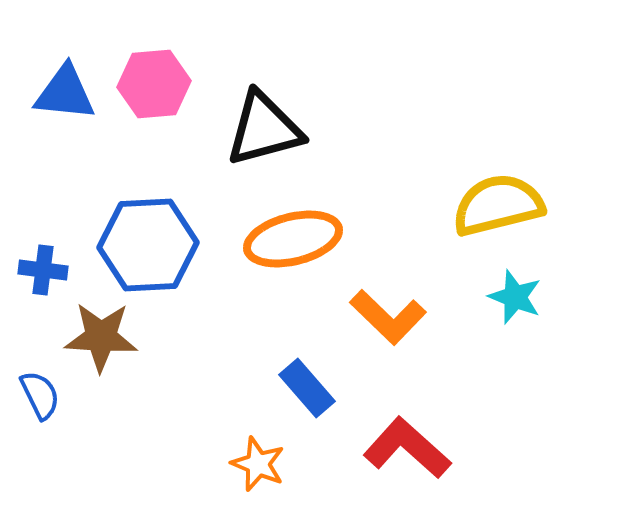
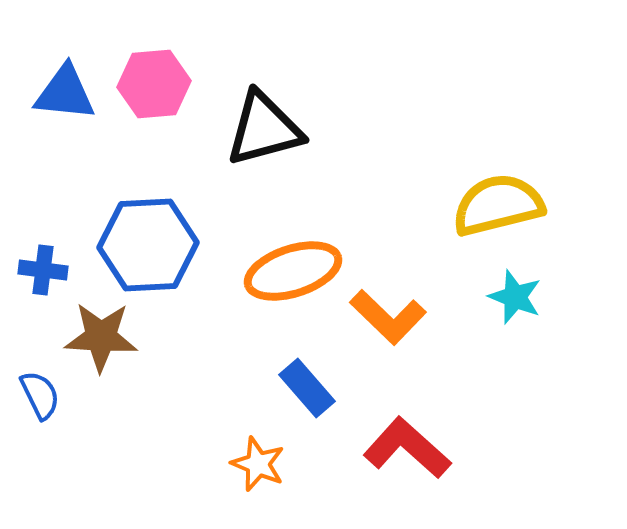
orange ellipse: moved 32 px down; rotated 4 degrees counterclockwise
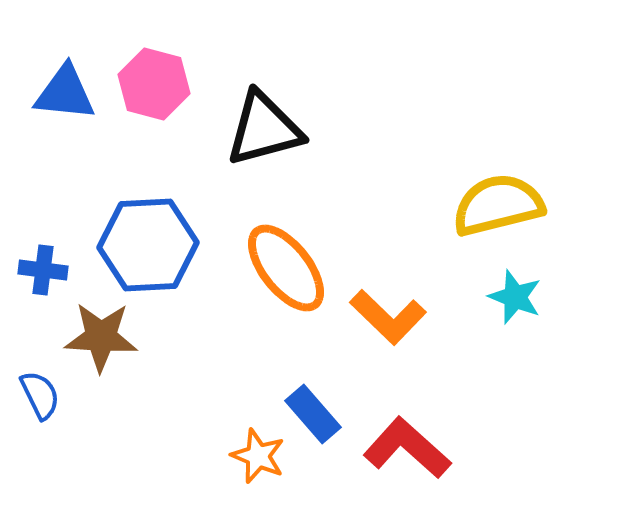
pink hexagon: rotated 20 degrees clockwise
orange ellipse: moved 7 px left, 3 px up; rotated 70 degrees clockwise
blue rectangle: moved 6 px right, 26 px down
orange star: moved 8 px up
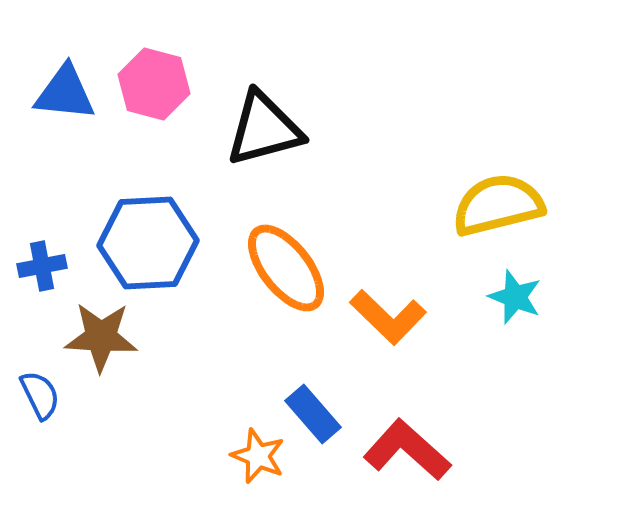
blue hexagon: moved 2 px up
blue cross: moved 1 px left, 4 px up; rotated 18 degrees counterclockwise
red L-shape: moved 2 px down
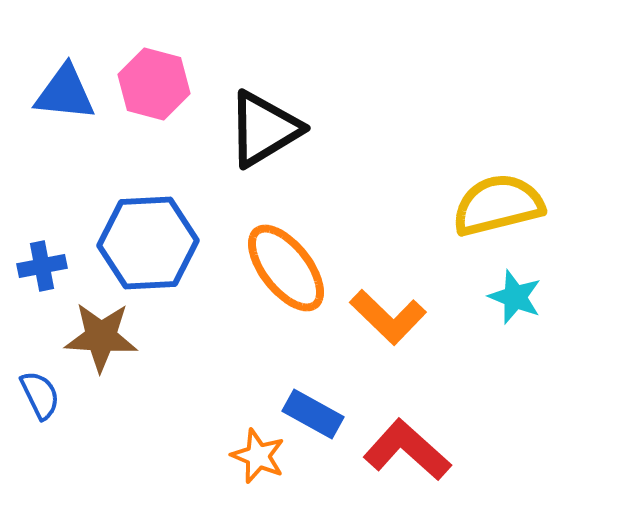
black triangle: rotated 16 degrees counterclockwise
blue rectangle: rotated 20 degrees counterclockwise
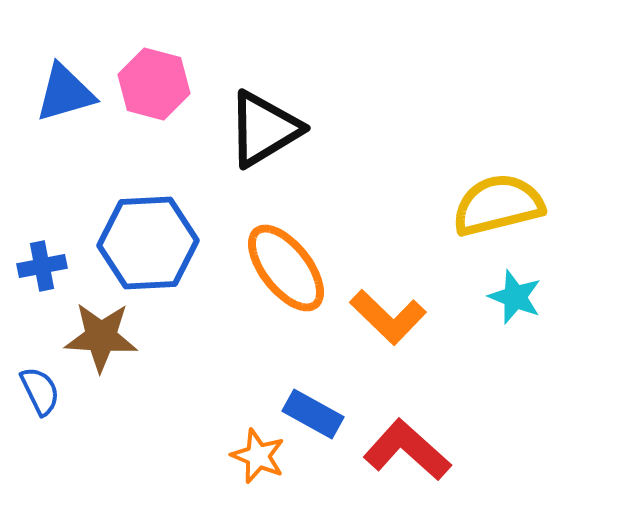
blue triangle: rotated 22 degrees counterclockwise
blue semicircle: moved 4 px up
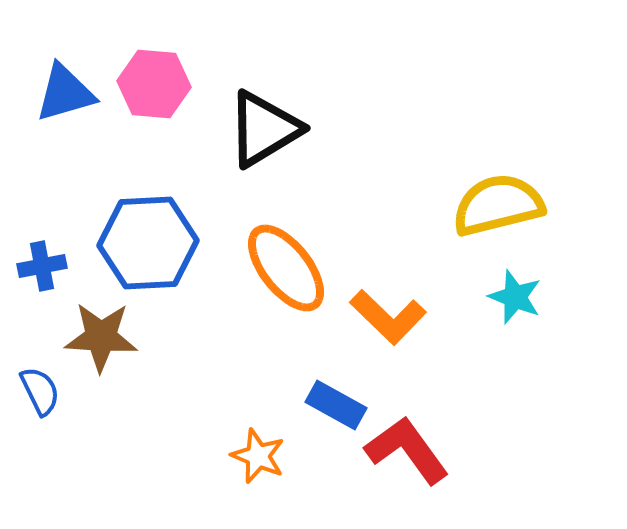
pink hexagon: rotated 10 degrees counterclockwise
blue rectangle: moved 23 px right, 9 px up
red L-shape: rotated 12 degrees clockwise
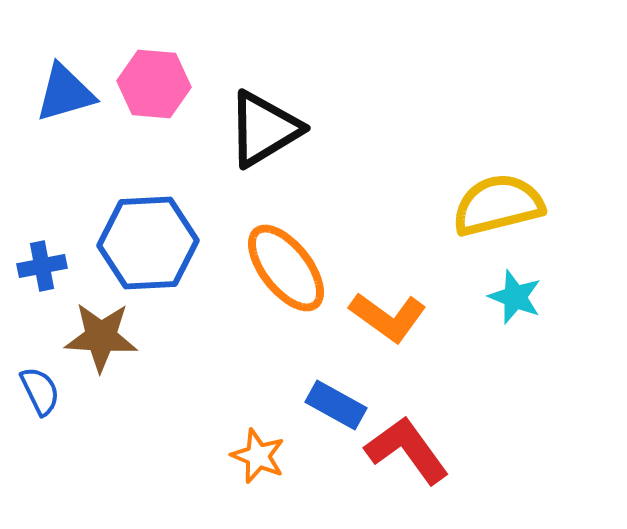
orange L-shape: rotated 8 degrees counterclockwise
